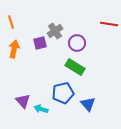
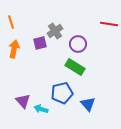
purple circle: moved 1 px right, 1 px down
blue pentagon: moved 1 px left
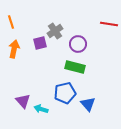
green rectangle: rotated 18 degrees counterclockwise
blue pentagon: moved 3 px right
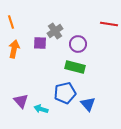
purple square: rotated 16 degrees clockwise
purple triangle: moved 2 px left
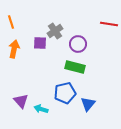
blue triangle: rotated 21 degrees clockwise
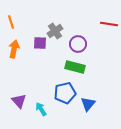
purple triangle: moved 2 px left
cyan arrow: rotated 40 degrees clockwise
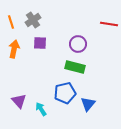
gray cross: moved 22 px left, 11 px up
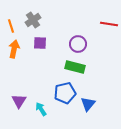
orange line: moved 4 px down
purple triangle: rotated 14 degrees clockwise
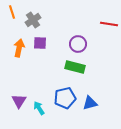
orange line: moved 1 px right, 14 px up
orange arrow: moved 5 px right, 1 px up
blue pentagon: moved 5 px down
blue triangle: moved 2 px right, 1 px up; rotated 35 degrees clockwise
cyan arrow: moved 2 px left, 1 px up
